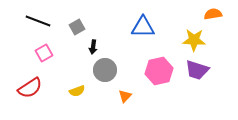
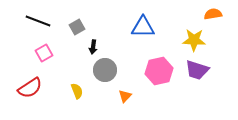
yellow semicircle: rotated 91 degrees counterclockwise
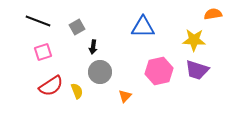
pink square: moved 1 px left, 1 px up; rotated 12 degrees clockwise
gray circle: moved 5 px left, 2 px down
red semicircle: moved 21 px right, 2 px up
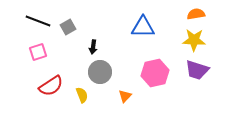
orange semicircle: moved 17 px left
gray square: moved 9 px left
pink square: moved 5 px left
pink hexagon: moved 4 px left, 2 px down
yellow semicircle: moved 5 px right, 4 px down
